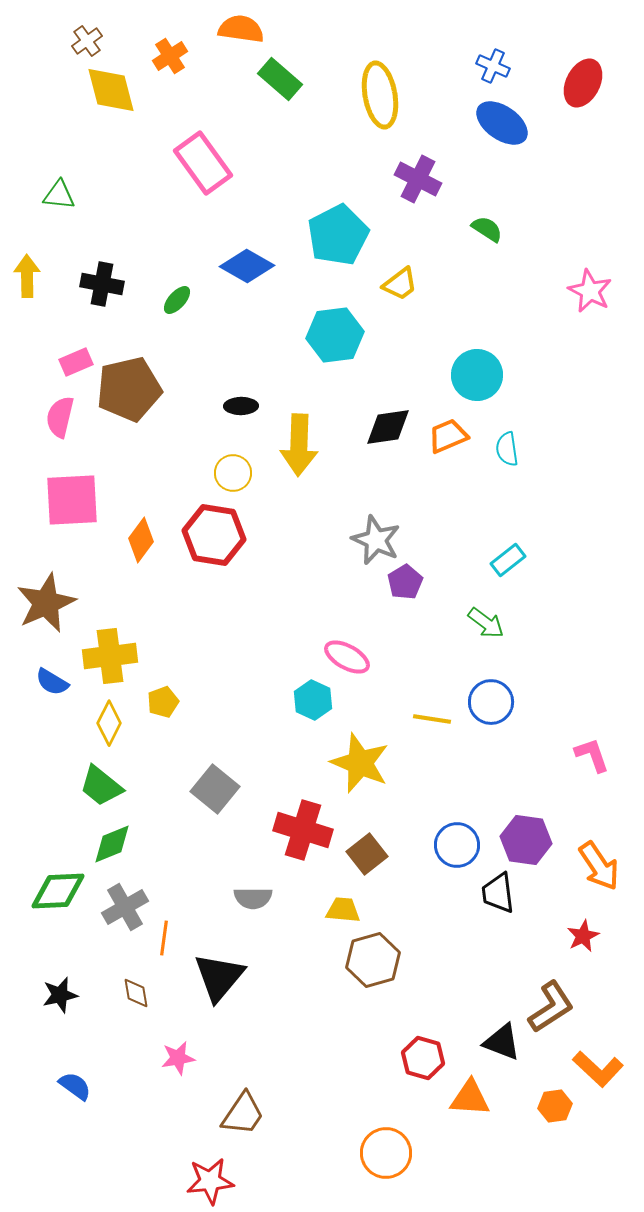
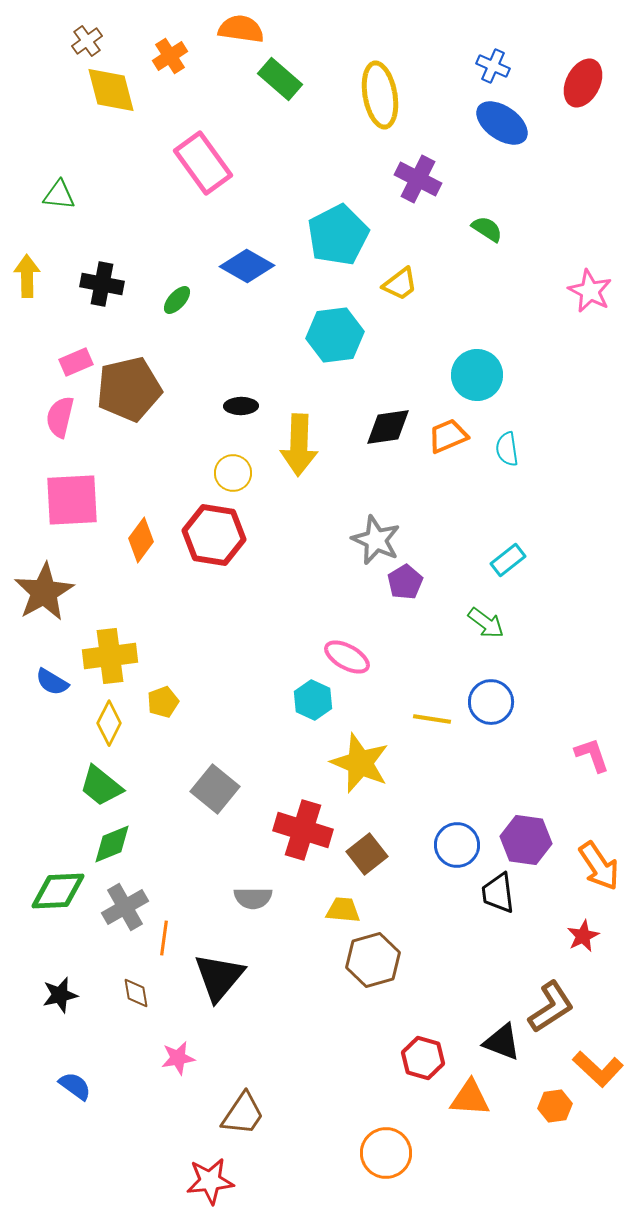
brown star at (46, 603): moved 2 px left, 11 px up; rotated 6 degrees counterclockwise
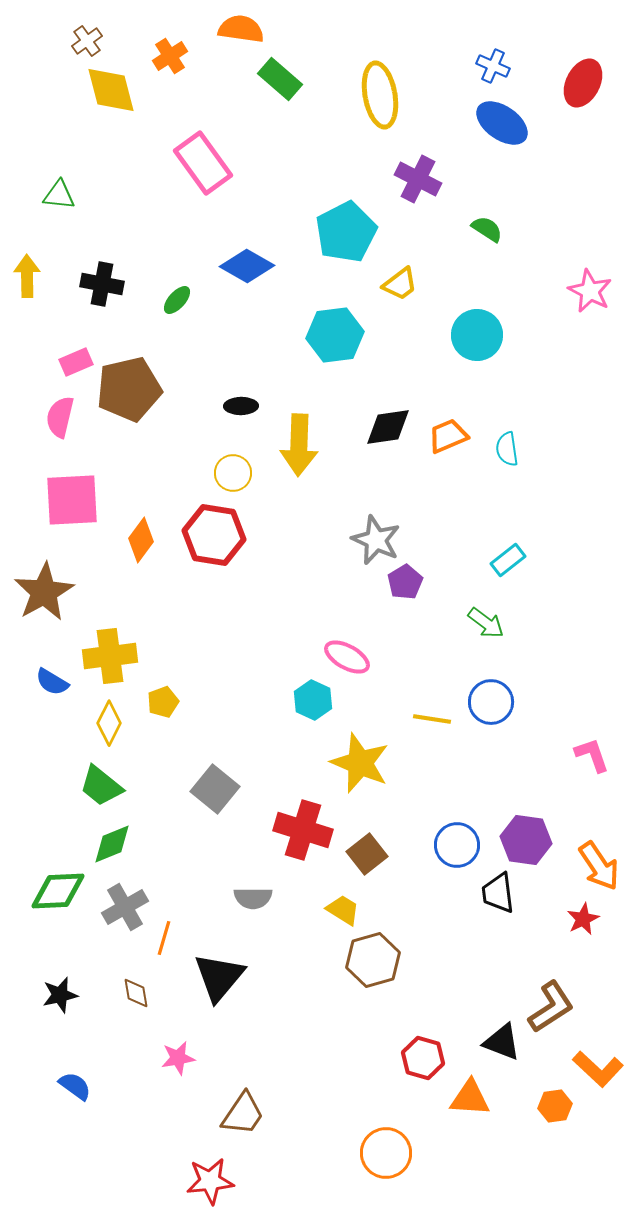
cyan pentagon at (338, 235): moved 8 px right, 3 px up
cyan circle at (477, 375): moved 40 px up
yellow trapezoid at (343, 910): rotated 27 degrees clockwise
red star at (583, 936): moved 17 px up
orange line at (164, 938): rotated 8 degrees clockwise
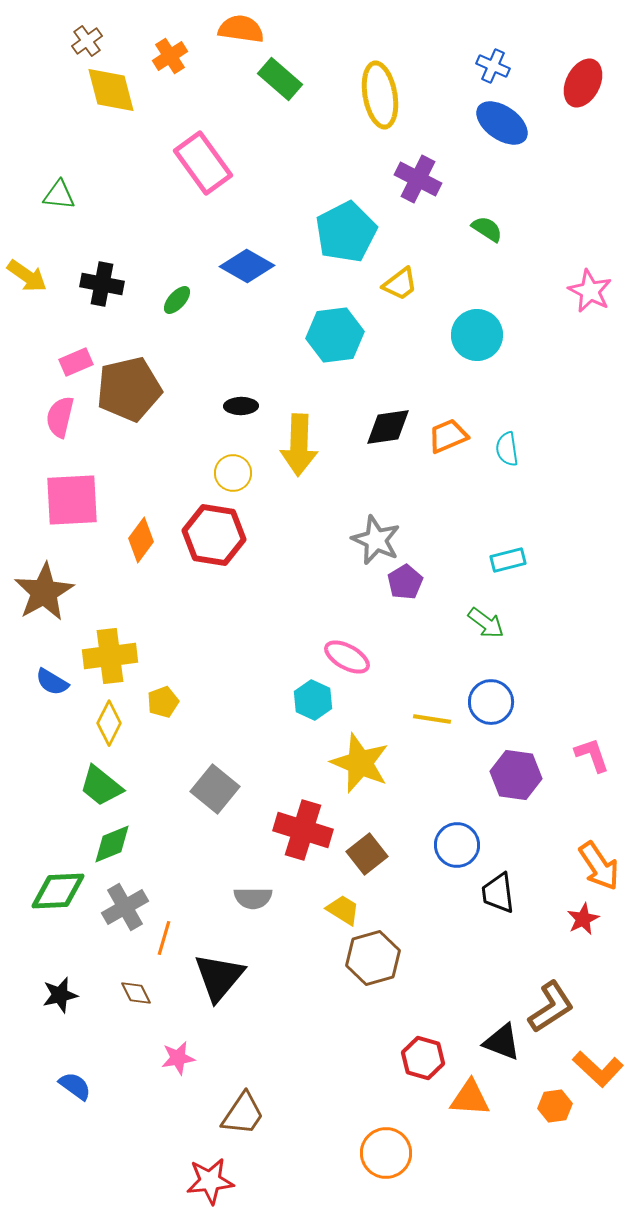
yellow arrow at (27, 276): rotated 126 degrees clockwise
cyan rectangle at (508, 560): rotated 24 degrees clockwise
purple hexagon at (526, 840): moved 10 px left, 65 px up
brown hexagon at (373, 960): moved 2 px up
brown diamond at (136, 993): rotated 16 degrees counterclockwise
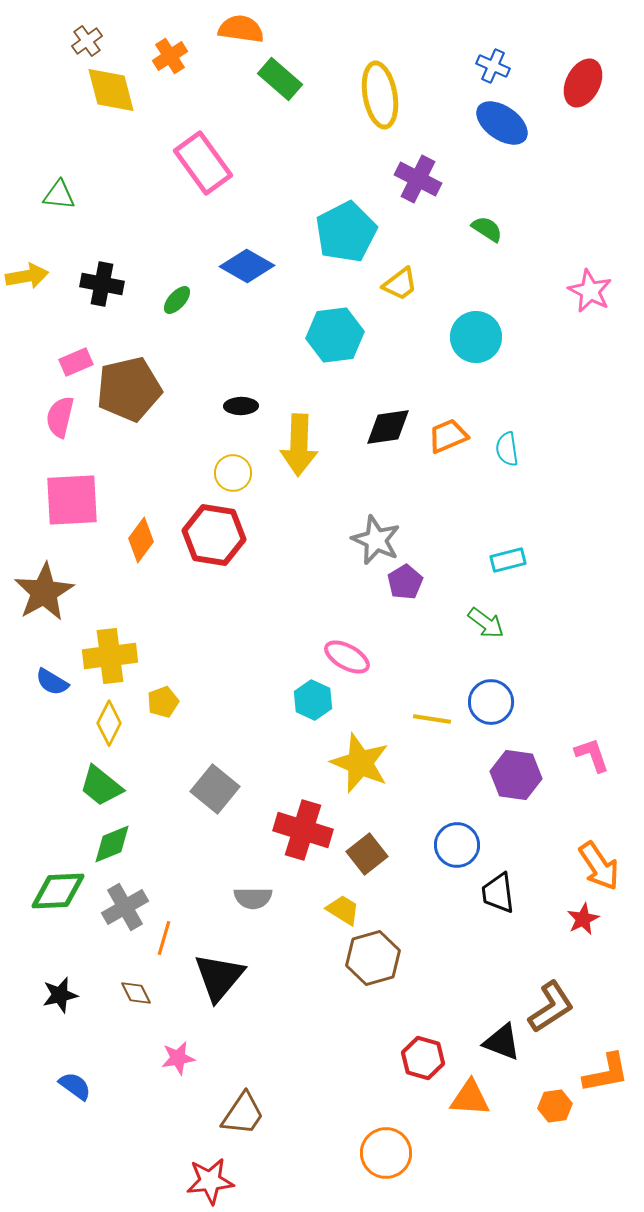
yellow arrow at (27, 276): rotated 45 degrees counterclockwise
cyan circle at (477, 335): moved 1 px left, 2 px down
orange L-shape at (598, 1069): moved 8 px right, 4 px down; rotated 54 degrees counterclockwise
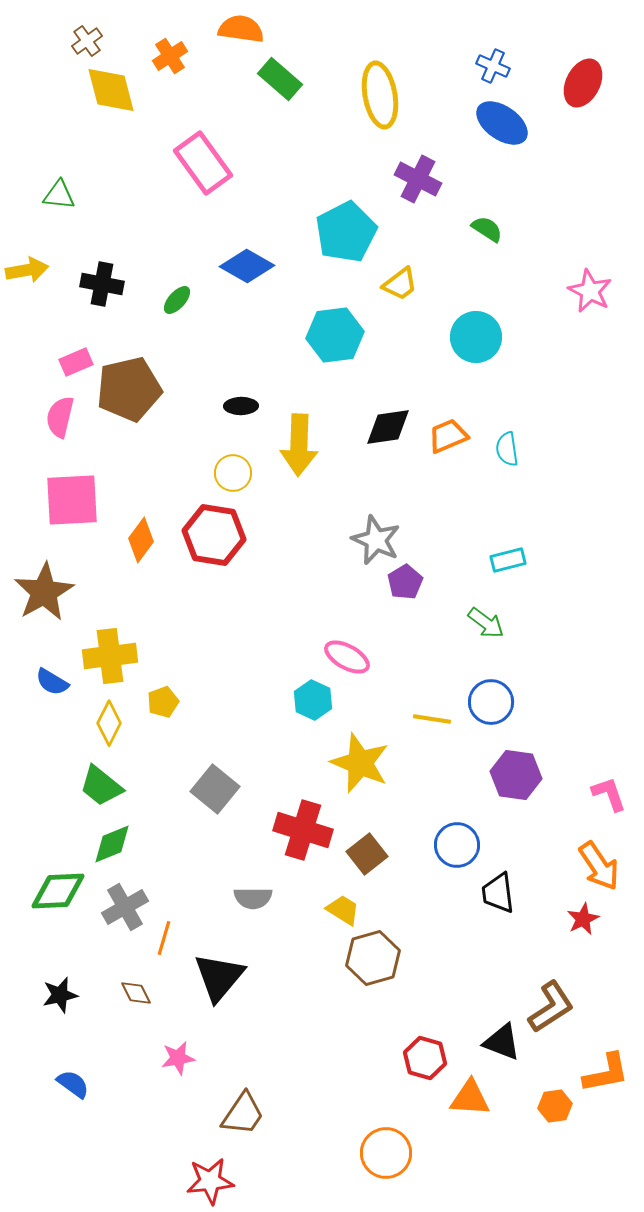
yellow arrow at (27, 276): moved 6 px up
pink L-shape at (592, 755): moved 17 px right, 39 px down
red hexagon at (423, 1058): moved 2 px right
blue semicircle at (75, 1086): moved 2 px left, 2 px up
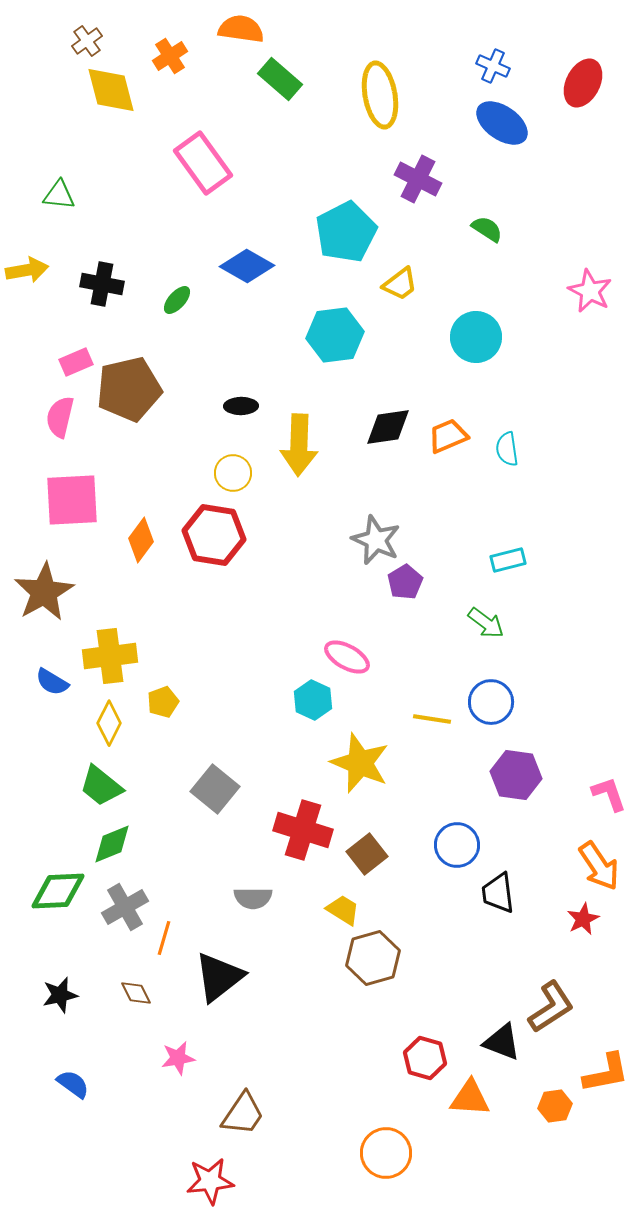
black triangle at (219, 977): rotated 12 degrees clockwise
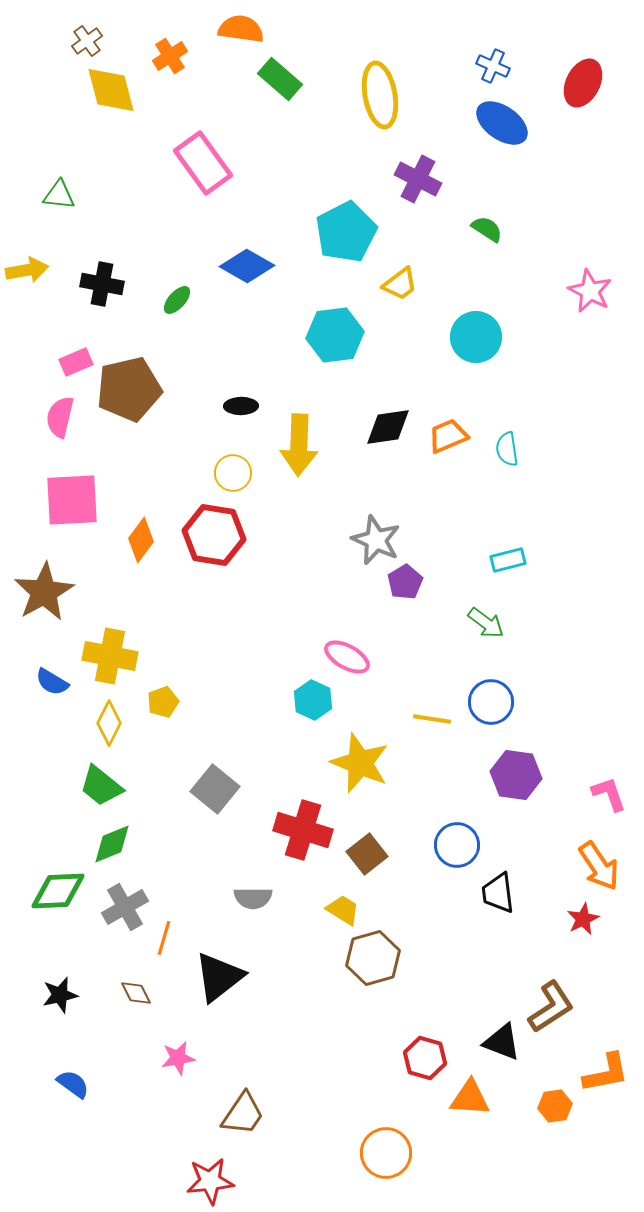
yellow cross at (110, 656): rotated 18 degrees clockwise
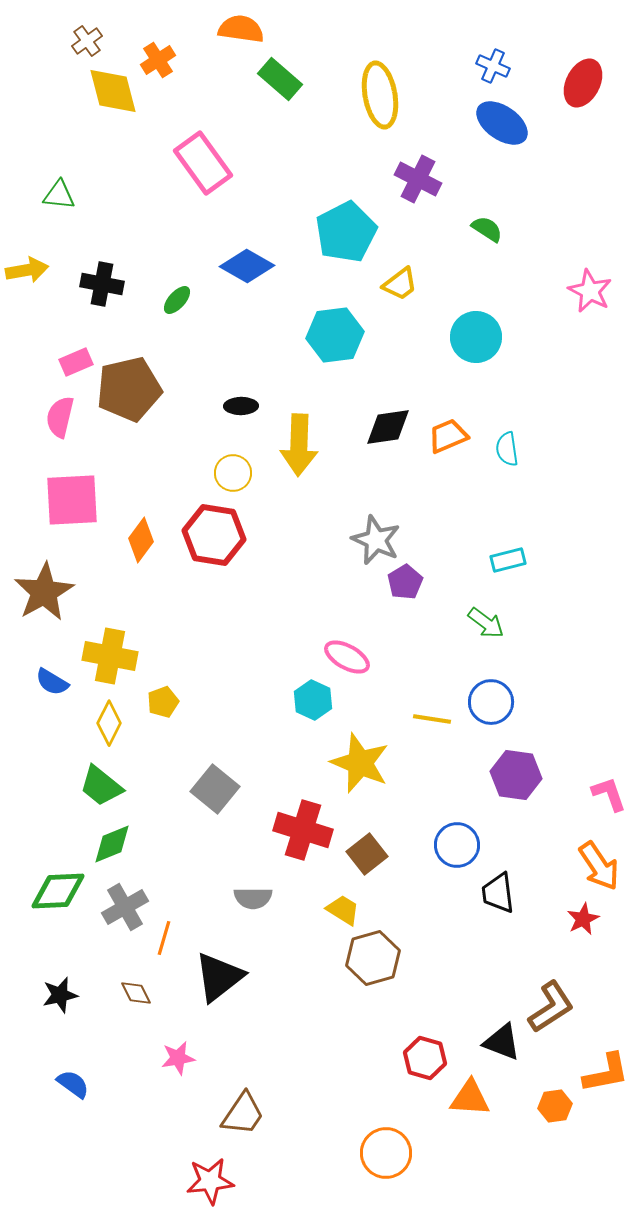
orange cross at (170, 56): moved 12 px left, 4 px down
yellow diamond at (111, 90): moved 2 px right, 1 px down
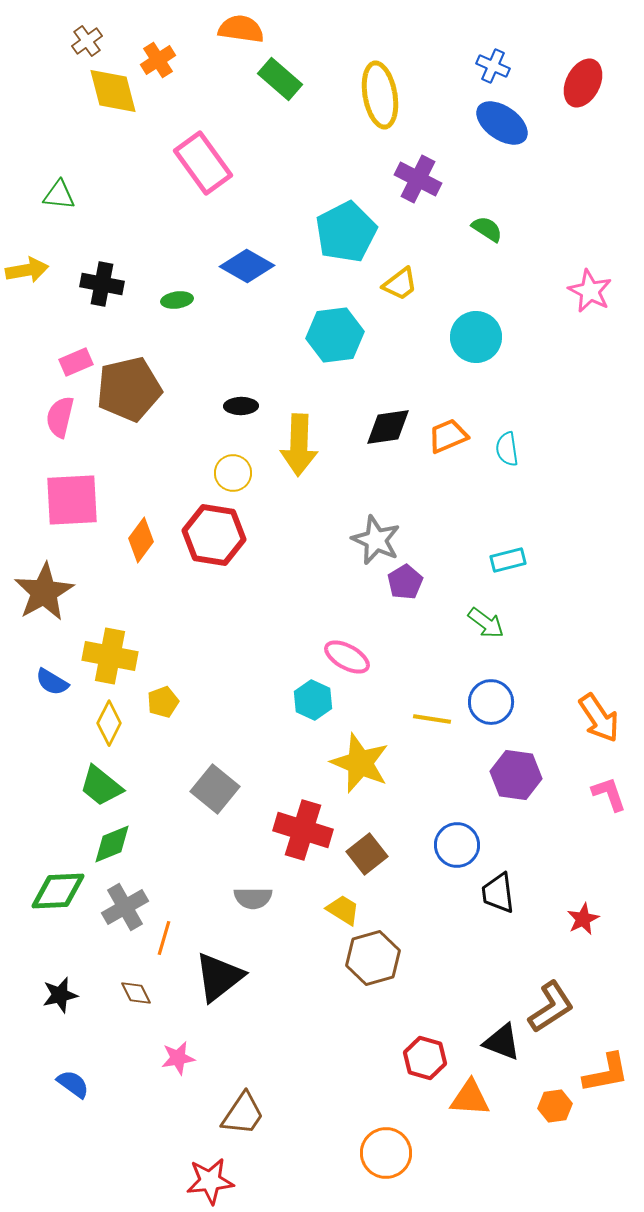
green ellipse at (177, 300): rotated 40 degrees clockwise
orange arrow at (599, 866): moved 148 px up
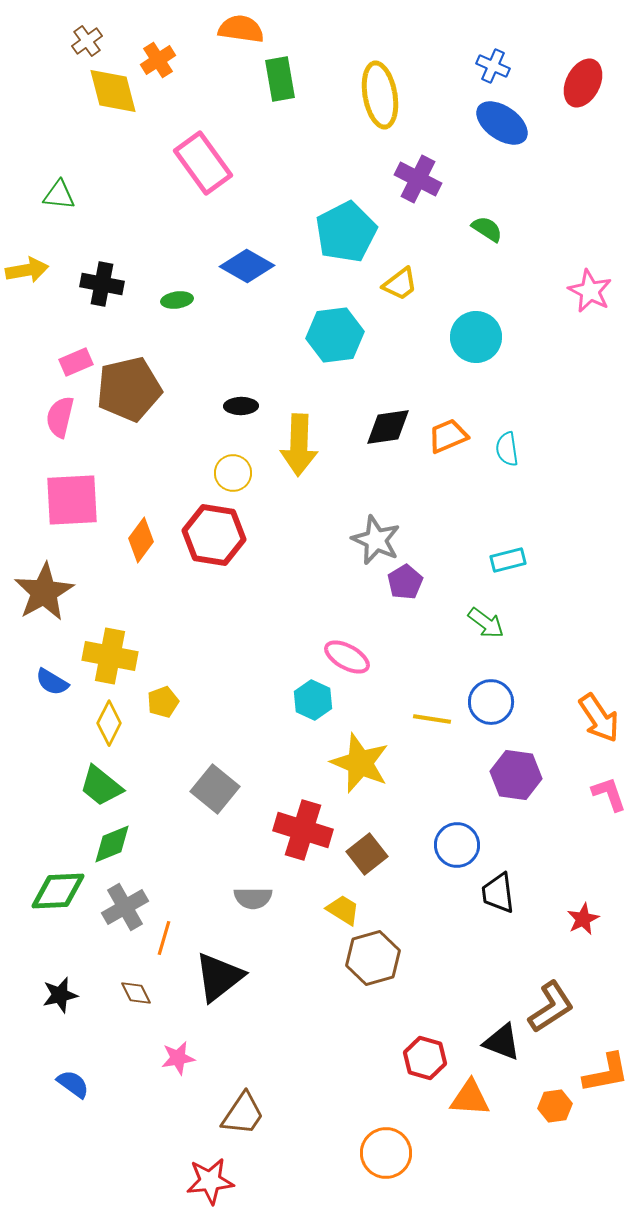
green rectangle at (280, 79): rotated 39 degrees clockwise
